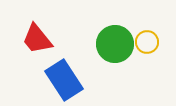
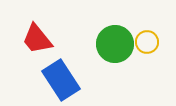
blue rectangle: moved 3 px left
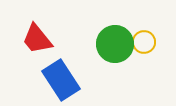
yellow circle: moved 3 px left
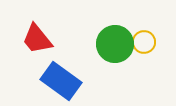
blue rectangle: moved 1 px down; rotated 21 degrees counterclockwise
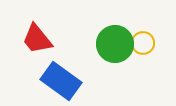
yellow circle: moved 1 px left, 1 px down
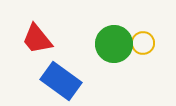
green circle: moved 1 px left
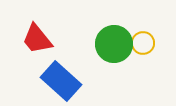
blue rectangle: rotated 6 degrees clockwise
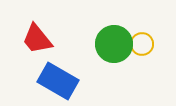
yellow circle: moved 1 px left, 1 px down
blue rectangle: moved 3 px left; rotated 12 degrees counterclockwise
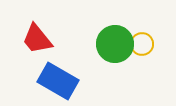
green circle: moved 1 px right
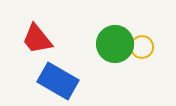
yellow circle: moved 3 px down
